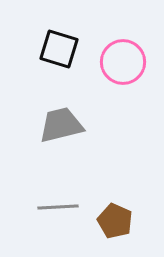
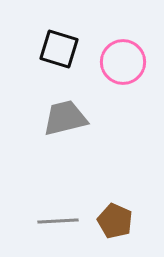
gray trapezoid: moved 4 px right, 7 px up
gray line: moved 14 px down
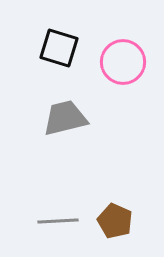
black square: moved 1 px up
